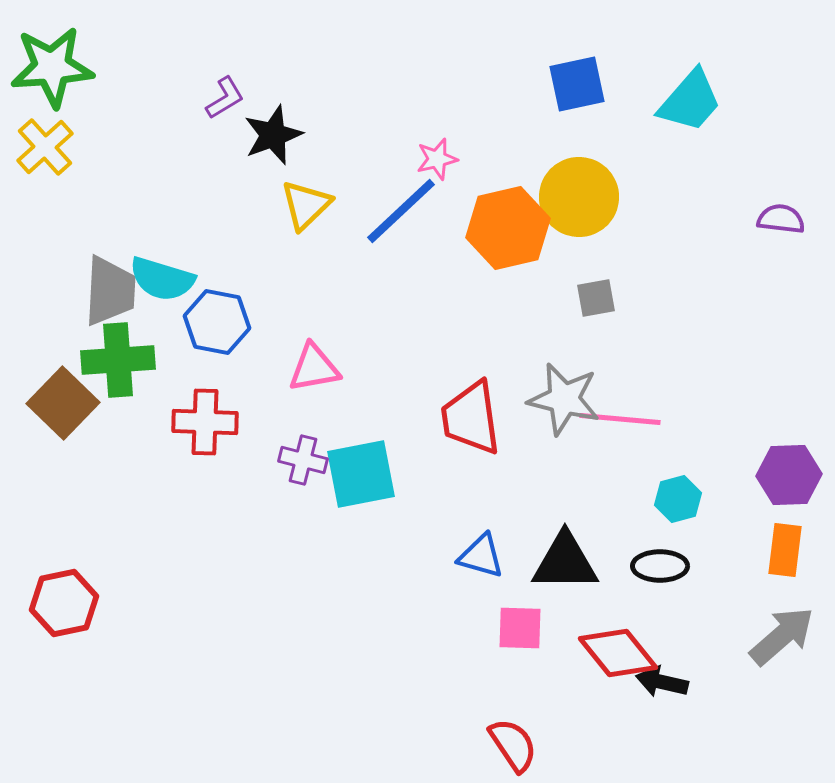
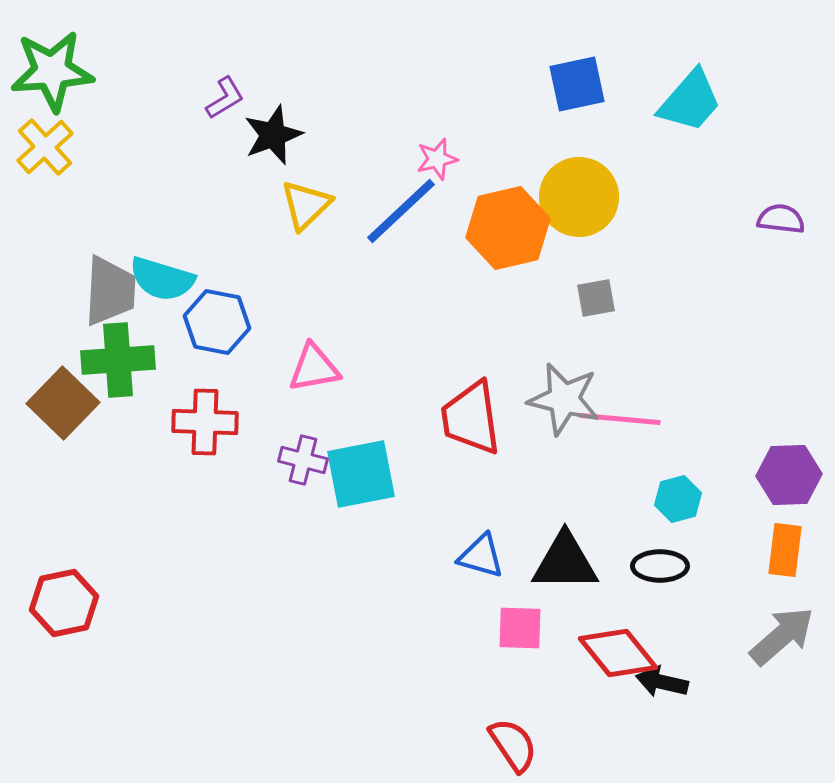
green star: moved 4 px down
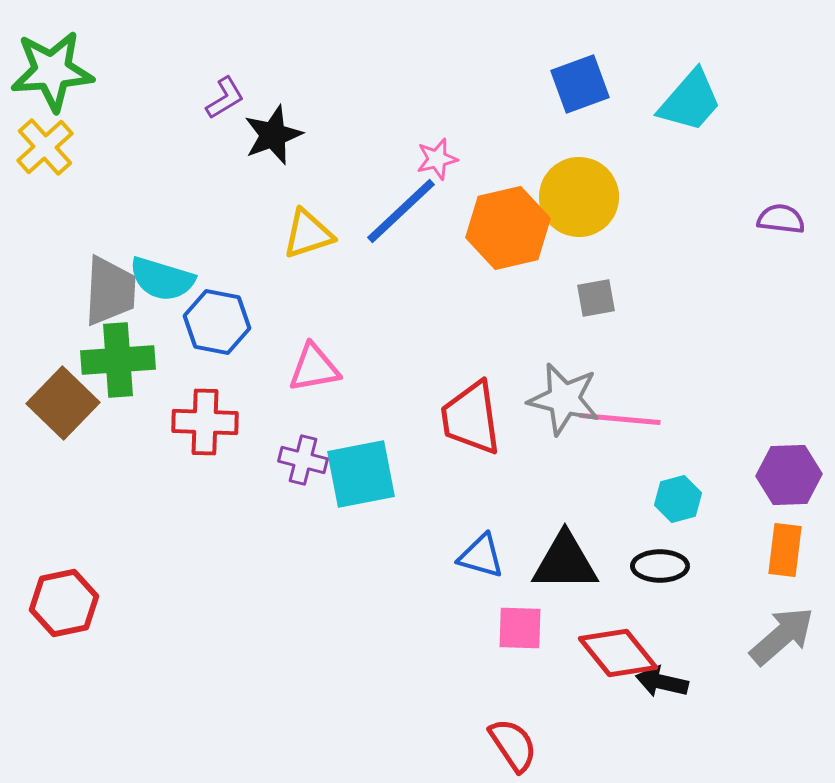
blue square: moved 3 px right; rotated 8 degrees counterclockwise
yellow triangle: moved 2 px right, 29 px down; rotated 26 degrees clockwise
